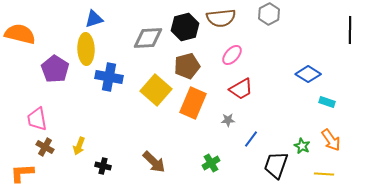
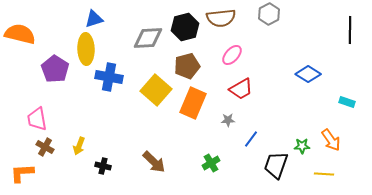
cyan rectangle: moved 20 px right
green star: rotated 28 degrees counterclockwise
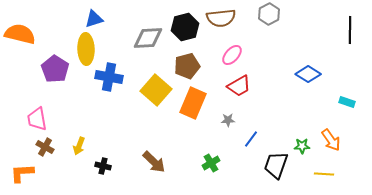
red trapezoid: moved 2 px left, 3 px up
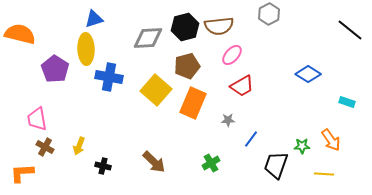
brown semicircle: moved 2 px left, 8 px down
black line: rotated 52 degrees counterclockwise
red trapezoid: moved 3 px right
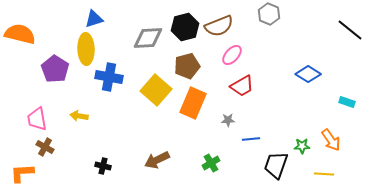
gray hexagon: rotated 10 degrees counterclockwise
brown semicircle: rotated 16 degrees counterclockwise
blue line: rotated 48 degrees clockwise
yellow arrow: moved 30 px up; rotated 78 degrees clockwise
brown arrow: moved 3 px right, 2 px up; rotated 110 degrees clockwise
